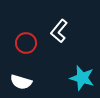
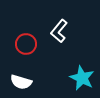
red circle: moved 1 px down
cyan star: rotated 10 degrees clockwise
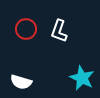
white L-shape: rotated 20 degrees counterclockwise
red circle: moved 15 px up
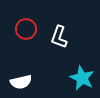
white L-shape: moved 6 px down
white semicircle: rotated 30 degrees counterclockwise
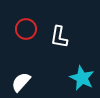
white L-shape: rotated 10 degrees counterclockwise
white semicircle: rotated 145 degrees clockwise
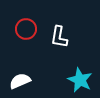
cyan star: moved 2 px left, 2 px down
white semicircle: moved 1 px left, 1 px up; rotated 25 degrees clockwise
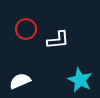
white L-shape: moved 1 px left, 3 px down; rotated 105 degrees counterclockwise
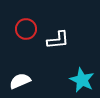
cyan star: moved 2 px right
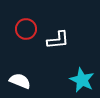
white semicircle: rotated 45 degrees clockwise
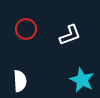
white L-shape: moved 12 px right, 5 px up; rotated 15 degrees counterclockwise
white semicircle: rotated 65 degrees clockwise
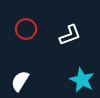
white semicircle: rotated 145 degrees counterclockwise
